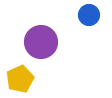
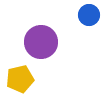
yellow pentagon: rotated 12 degrees clockwise
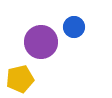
blue circle: moved 15 px left, 12 px down
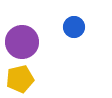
purple circle: moved 19 px left
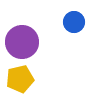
blue circle: moved 5 px up
